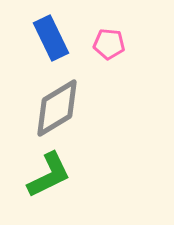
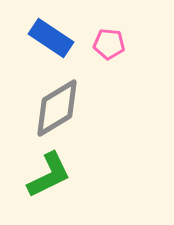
blue rectangle: rotated 30 degrees counterclockwise
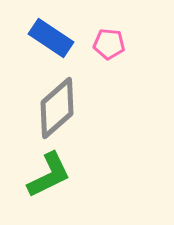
gray diamond: rotated 10 degrees counterclockwise
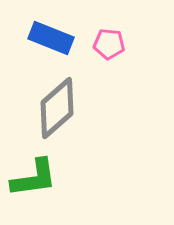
blue rectangle: rotated 12 degrees counterclockwise
green L-shape: moved 15 px left, 3 px down; rotated 18 degrees clockwise
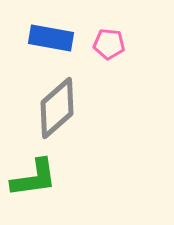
blue rectangle: rotated 12 degrees counterclockwise
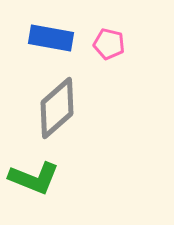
pink pentagon: rotated 8 degrees clockwise
green L-shape: rotated 30 degrees clockwise
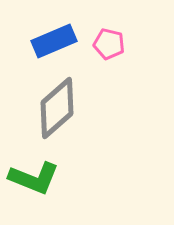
blue rectangle: moved 3 px right, 3 px down; rotated 33 degrees counterclockwise
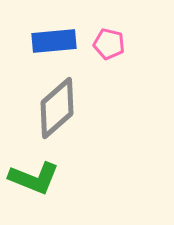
blue rectangle: rotated 18 degrees clockwise
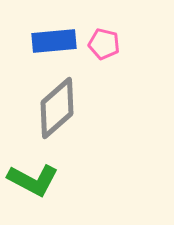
pink pentagon: moved 5 px left
green L-shape: moved 1 px left, 2 px down; rotated 6 degrees clockwise
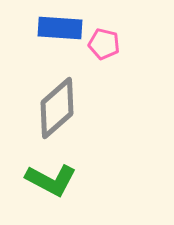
blue rectangle: moved 6 px right, 13 px up; rotated 9 degrees clockwise
green L-shape: moved 18 px right
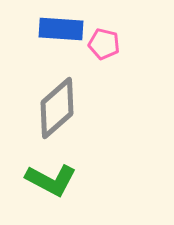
blue rectangle: moved 1 px right, 1 px down
